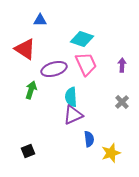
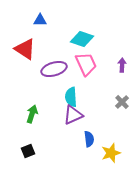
green arrow: moved 1 px right, 24 px down
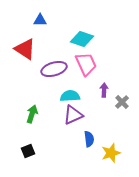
purple arrow: moved 18 px left, 25 px down
cyan semicircle: moved 1 px left, 1 px up; rotated 90 degrees clockwise
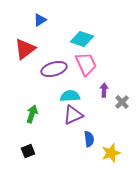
blue triangle: rotated 32 degrees counterclockwise
red triangle: rotated 50 degrees clockwise
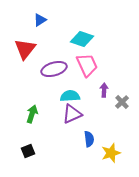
red triangle: rotated 15 degrees counterclockwise
pink trapezoid: moved 1 px right, 1 px down
purple triangle: moved 1 px left, 1 px up
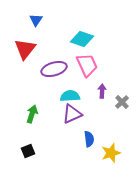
blue triangle: moved 4 px left; rotated 24 degrees counterclockwise
purple arrow: moved 2 px left, 1 px down
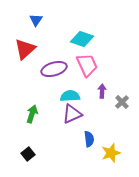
red triangle: rotated 10 degrees clockwise
black square: moved 3 px down; rotated 16 degrees counterclockwise
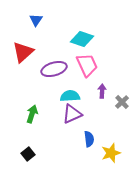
red triangle: moved 2 px left, 3 px down
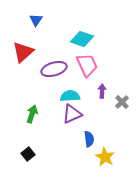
yellow star: moved 6 px left, 4 px down; rotated 24 degrees counterclockwise
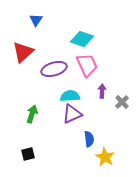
black square: rotated 24 degrees clockwise
